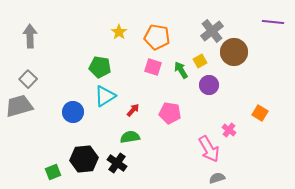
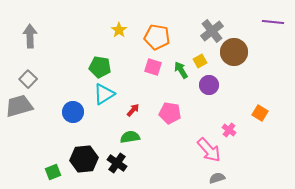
yellow star: moved 2 px up
cyan triangle: moved 1 px left, 2 px up
pink arrow: moved 1 px down; rotated 12 degrees counterclockwise
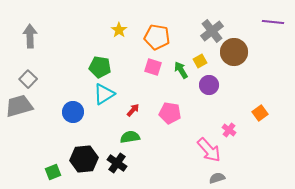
orange square: rotated 21 degrees clockwise
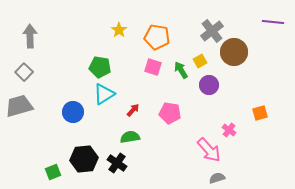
gray square: moved 4 px left, 7 px up
orange square: rotated 21 degrees clockwise
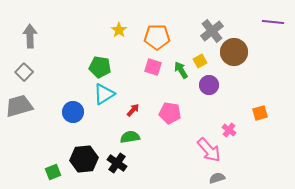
orange pentagon: rotated 10 degrees counterclockwise
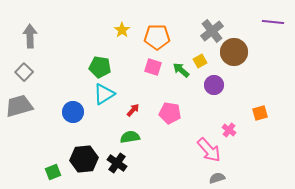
yellow star: moved 3 px right
green arrow: rotated 18 degrees counterclockwise
purple circle: moved 5 px right
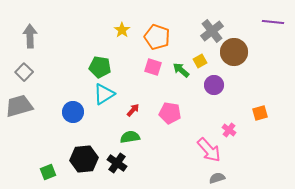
orange pentagon: rotated 20 degrees clockwise
green square: moved 5 px left
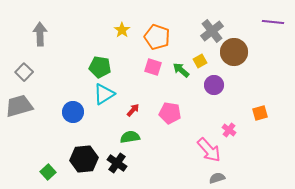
gray arrow: moved 10 px right, 2 px up
green square: rotated 21 degrees counterclockwise
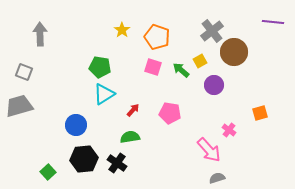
gray square: rotated 24 degrees counterclockwise
blue circle: moved 3 px right, 13 px down
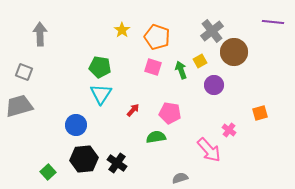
green arrow: rotated 30 degrees clockwise
cyan triangle: moved 3 px left; rotated 25 degrees counterclockwise
green semicircle: moved 26 px right
gray semicircle: moved 37 px left
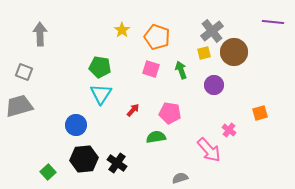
yellow square: moved 4 px right, 8 px up; rotated 16 degrees clockwise
pink square: moved 2 px left, 2 px down
